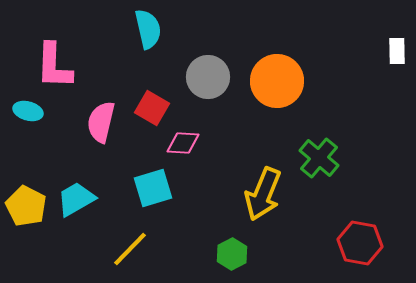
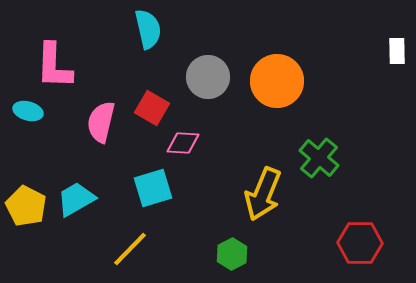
red hexagon: rotated 9 degrees counterclockwise
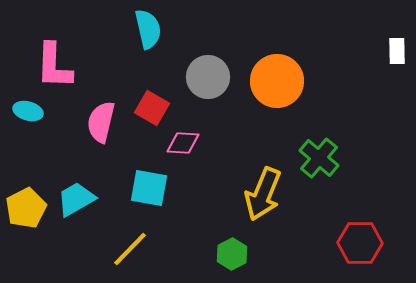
cyan square: moved 4 px left; rotated 27 degrees clockwise
yellow pentagon: moved 2 px down; rotated 18 degrees clockwise
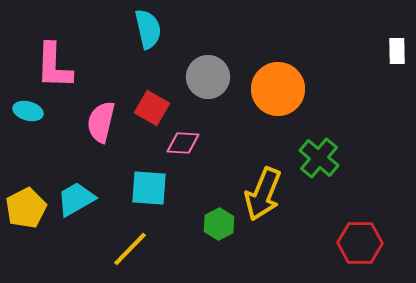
orange circle: moved 1 px right, 8 px down
cyan square: rotated 6 degrees counterclockwise
green hexagon: moved 13 px left, 30 px up
